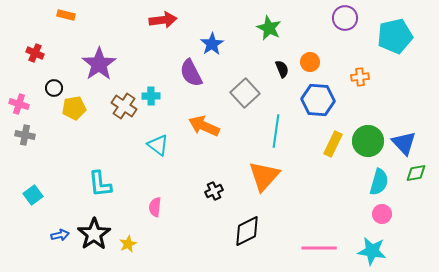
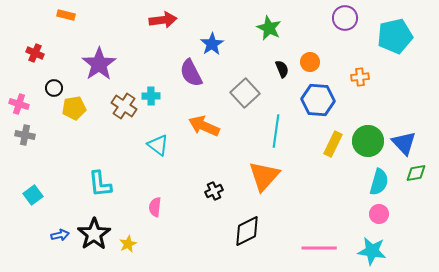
pink circle: moved 3 px left
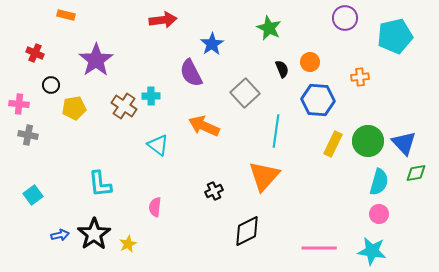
purple star: moved 3 px left, 4 px up
black circle: moved 3 px left, 3 px up
pink cross: rotated 12 degrees counterclockwise
gray cross: moved 3 px right
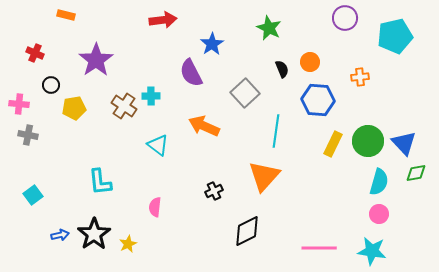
cyan L-shape: moved 2 px up
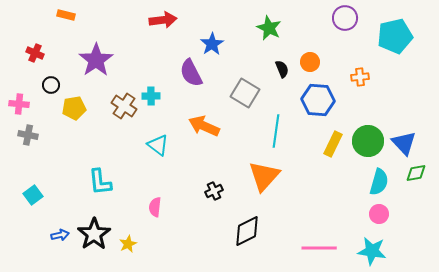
gray square: rotated 16 degrees counterclockwise
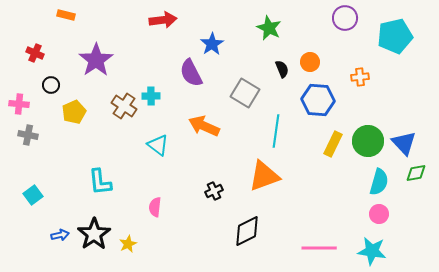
yellow pentagon: moved 4 px down; rotated 15 degrees counterclockwise
orange triangle: rotated 28 degrees clockwise
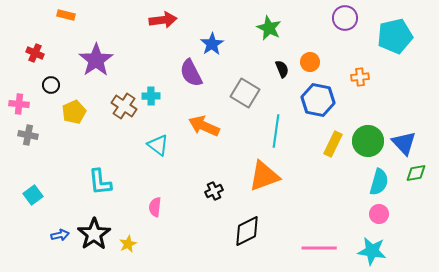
blue hexagon: rotated 8 degrees clockwise
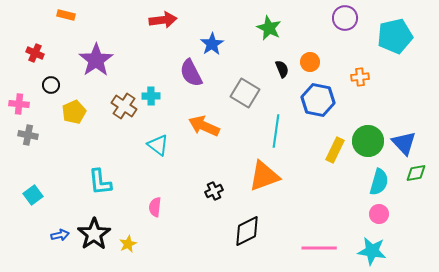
yellow rectangle: moved 2 px right, 6 px down
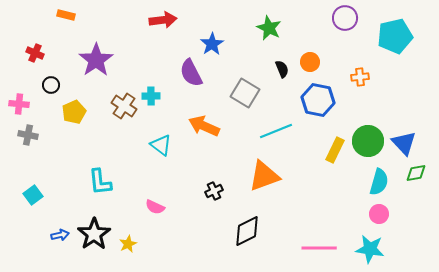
cyan line: rotated 60 degrees clockwise
cyan triangle: moved 3 px right
pink semicircle: rotated 72 degrees counterclockwise
cyan star: moved 2 px left, 2 px up
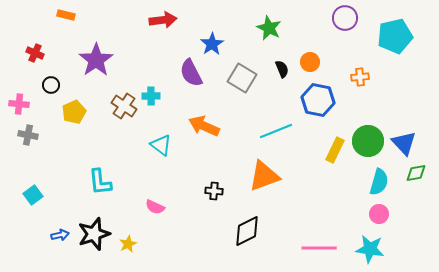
gray square: moved 3 px left, 15 px up
black cross: rotated 30 degrees clockwise
black star: rotated 16 degrees clockwise
